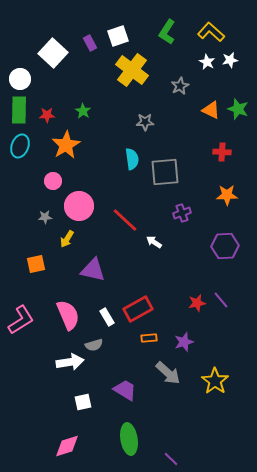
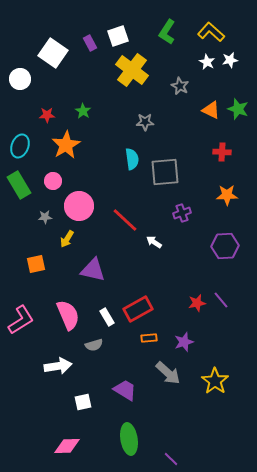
white square at (53, 53): rotated 8 degrees counterclockwise
gray star at (180, 86): rotated 18 degrees counterclockwise
green rectangle at (19, 110): moved 75 px down; rotated 32 degrees counterclockwise
white arrow at (70, 362): moved 12 px left, 4 px down
pink diamond at (67, 446): rotated 16 degrees clockwise
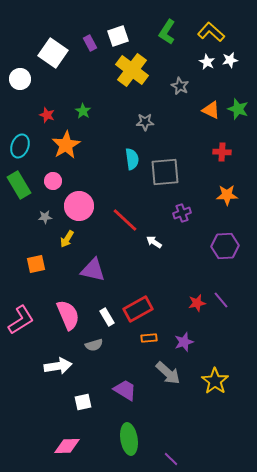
red star at (47, 115): rotated 21 degrees clockwise
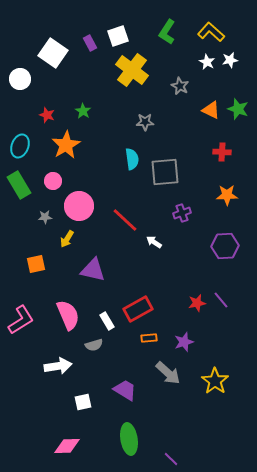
white rectangle at (107, 317): moved 4 px down
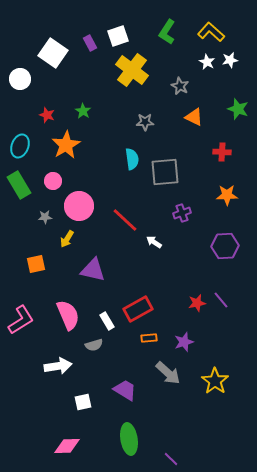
orange triangle at (211, 110): moved 17 px left, 7 px down
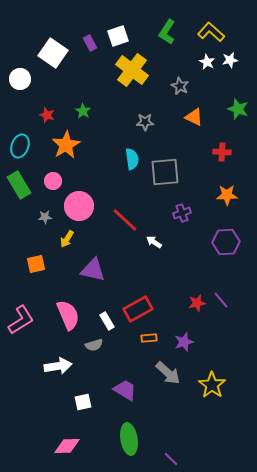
purple hexagon at (225, 246): moved 1 px right, 4 px up
yellow star at (215, 381): moved 3 px left, 4 px down
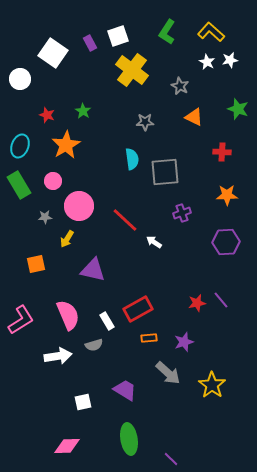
white arrow at (58, 366): moved 10 px up
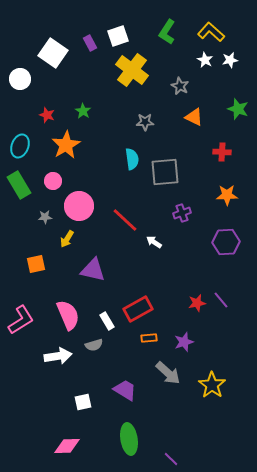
white star at (207, 62): moved 2 px left, 2 px up
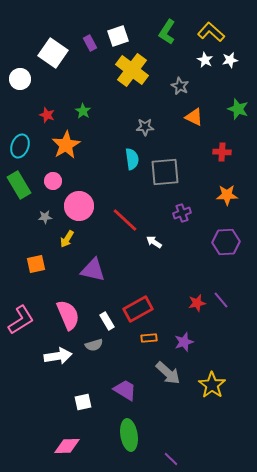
gray star at (145, 122): moved 5 px down
green ellipse at (129, 439): moved 4 px up
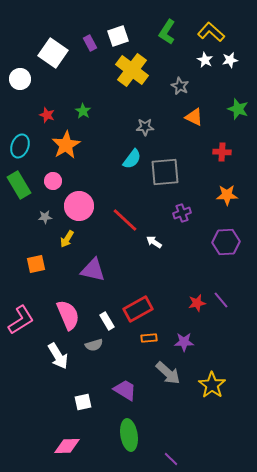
cyan semicircle at (132, 159): rotated 45 degrees clockwise
purple star at (184, 342): rotated 18 degrees clockwise
white arrow at (58, 356): rotated 68 degrees clockwise
